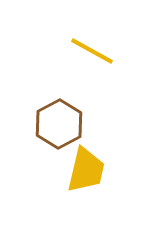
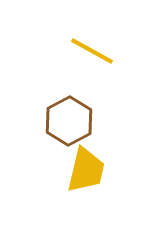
brown hexagon: moved 10 px right, 3 px up
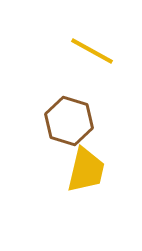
brown hexagon: rotated 15 degrees counterclockwise
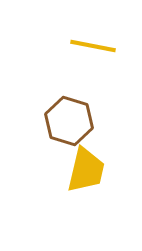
yellow line: moved 1 px right, 5 px up; rotated 18 degrees counterclockwise
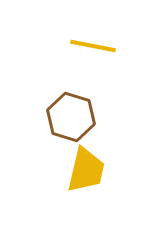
brown hexagon: moved 2 px right, 4 px up
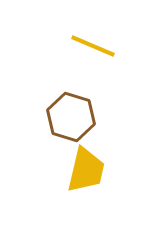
yellow line: rotated 12 degrees clockwise
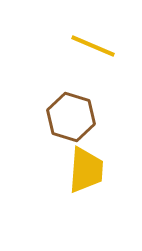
yellow trapezoid: rotated 9 degrees counterclockwise
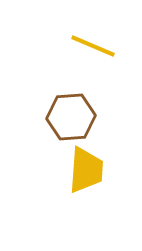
brown hexagon: rotated 21 degrees counterclockwise
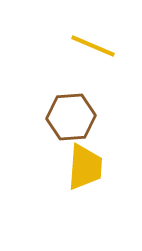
yellow trapezoid: moved 1 px left, 3 px up
